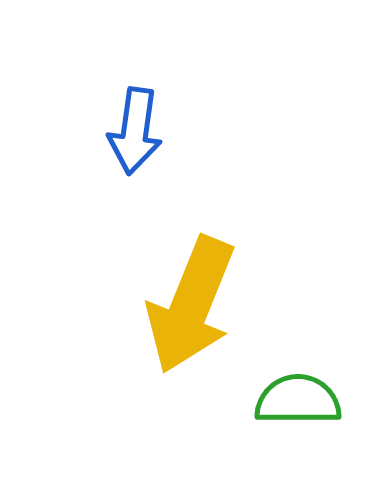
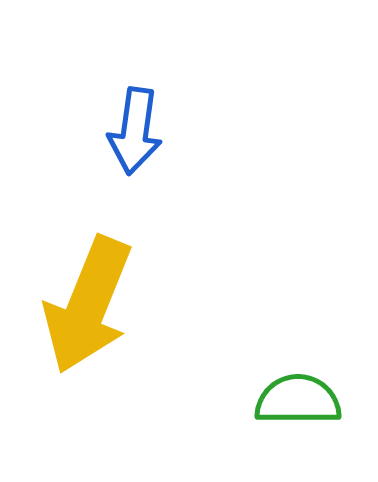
yellow arrow: moved 103 px left
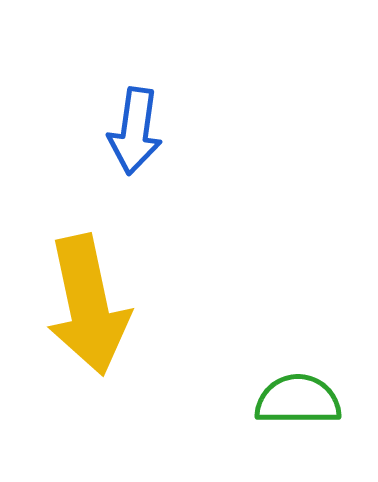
yellow arrow: rotated 34 degrees counterclockwise
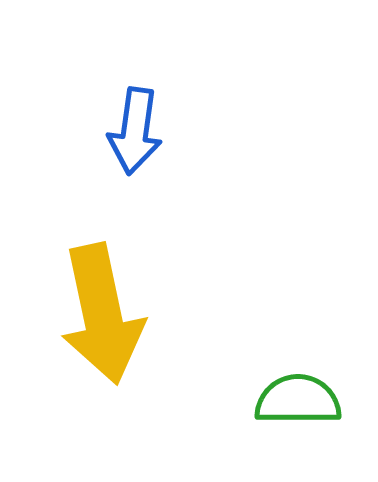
yellow arrow: moved 14 px right, 9 px down
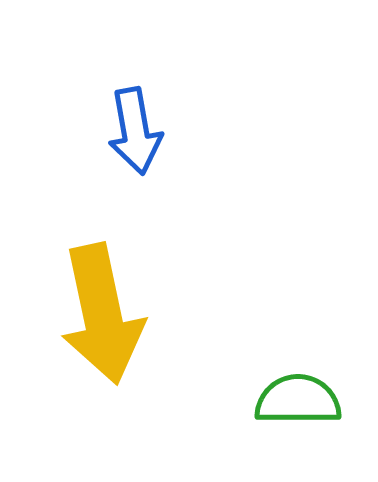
blue arrow: rotated 18 degrees counterclockwise
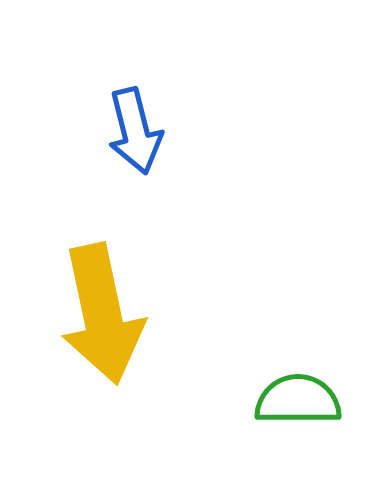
blue arrow: rotated 4 degrees counterclockwise
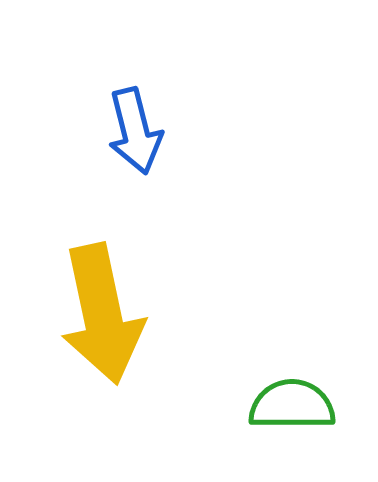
green semicircle: moved 6 px left, 5 px down
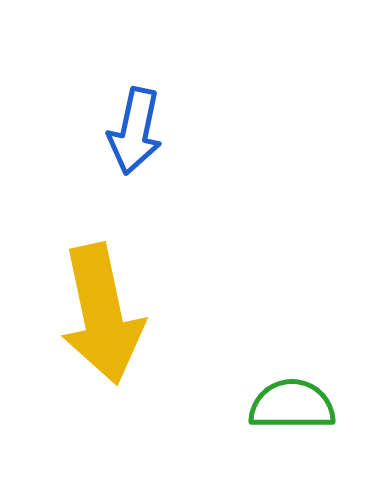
blue arrow: rotated 26 degrees clockwise
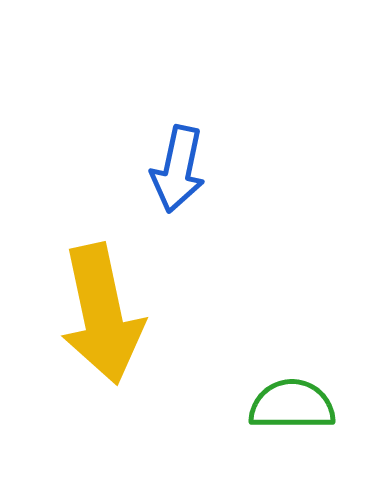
blue arrow: moved 43 px right, 38 px down
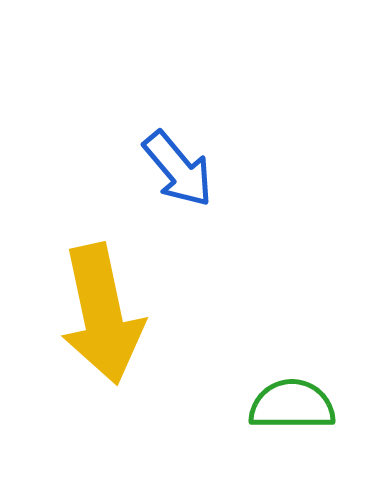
blue arrow: rotated 52 degrees counterclockwise
